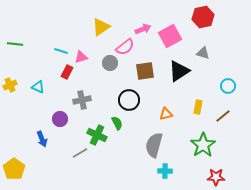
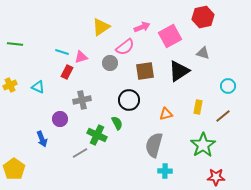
pink arrow: moved 1 px left, 2 px up
cyan line: moved 1 px right, 1 px down
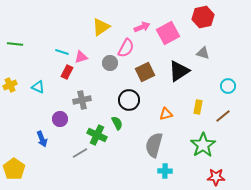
pink square: moved 2 px left, 3 px up
pink semicircle: moved 1 px right, 1 px down; rotated 24 degrees counterclockwise
brown square: moved 1 px down; rotated 18 degrees counterclockwise
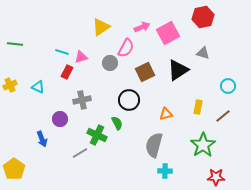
black triangle: moved 1 px left, 1 px up
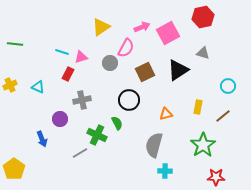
red rectangle: moved 1 px right, 2 px down
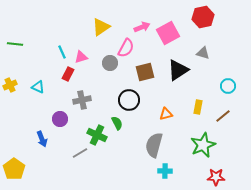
cyan line: rotated 48 degrees clockwise
brown square: rotated 12 degrees clockwise
green star: rotated 10 degrees clockwise
